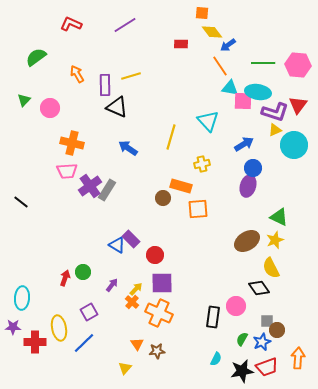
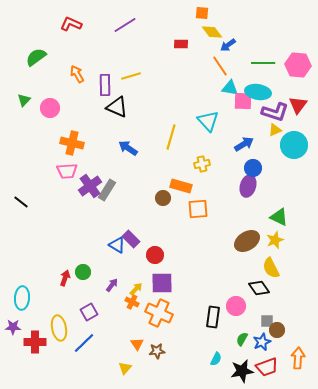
orange cross at (132, 302): rotated 16 degrees counterclockwise
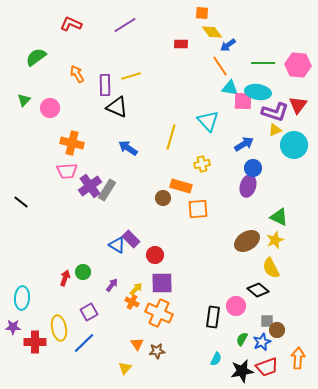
black diamond at (259, 288): moved 1 px left, 2 px down; rotated 15 degrees counterclockwise
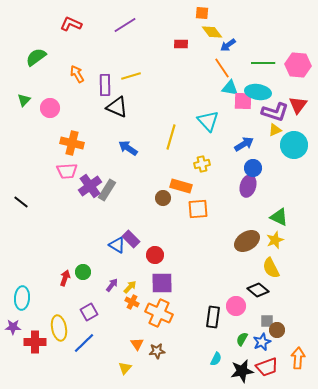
orange line at (220, 66): moved 2 px right, 2 px down
yellow arrow at (136, 289): moved 6 px left, 2 px up
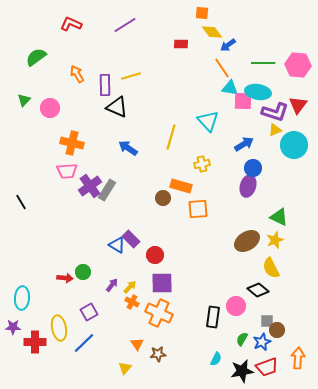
black line at (21, 202): rotated 21 degrees clockwise
red arrow at (65, 278): rotated 77 degrees clockwise
brown star at (157, 351): moved 1 px right, 3 px down
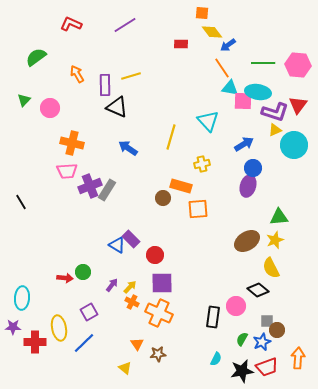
purple cross at (90, 186): rotated 15 degrees clockwise
green triangle at (279, 217): rotated 30 degrees counterclockwise
yellow triangle at (125, 368): rotated 32 degrees counterclockwise
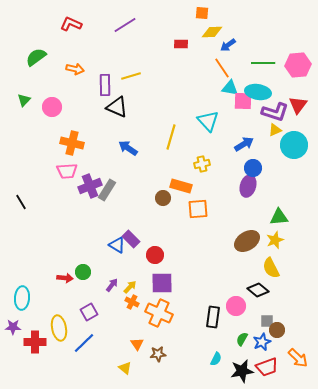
yellow diamond at (212, 32): rotated 55 degrees counterclockwise
pink hexagon at (298, 65): rotated 10 degrees counterclockwise
orange arrow at (77, 74): moved 2 px left, 5 px up; rotated 132 degrees clockwise
pink circle at (50, 108): moved 2 px right, 1 px up
orange arrow at (298, 358): rotated 130 degrees clockwise
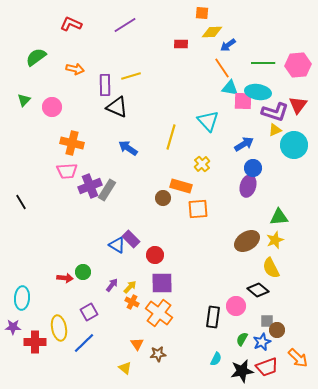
yellow cross at (202, 164): rotated 28 degrees counterclockwise
orange cross at (159, 313): rotated 12 degrees clockwise
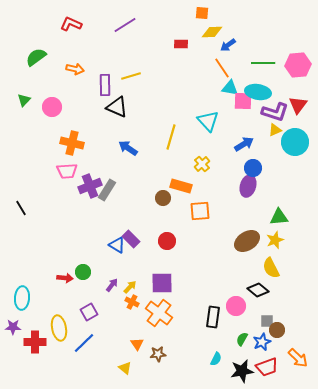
cyan circle at (294, 145): moved 1 px right, 3 px up
black line at (21, 202): moved 6 px down
orange square at (198, 209): moved 2 px right, 2 px down
red circle at (155, 255): moved 12 px right, 14 px up
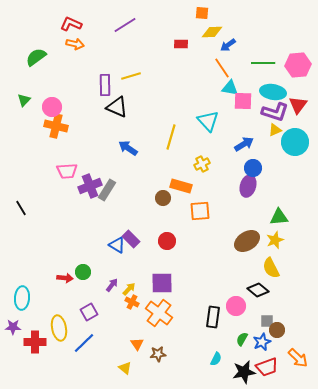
orange arrow at (75, 69): moved 25 px up
cyan ellipse at (258, 92): moved 15 px right
orange cross at (72, 143): moved 16 px left, 17 px up
yellow cross at (202, 164): rotated 14 degrees clockwise
yellow arrow at (130, 287): moved 1 px left, 2 px down
black star at (242, 371): moved 2 px right, 1 px down
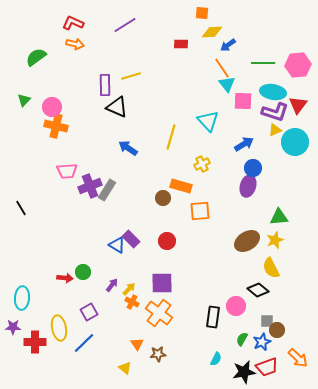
red L-shape at (71, 24): moved 2 px right, 1 px up
cyan triangle at (230, 88): moved 3 px left, 4 px up; rotated 42 degrees clockwise
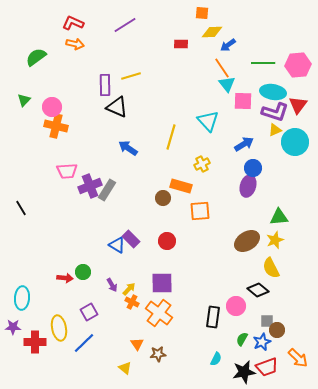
purple arrow at (112, 285): rotated 112 degrees clockwise
